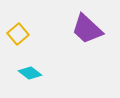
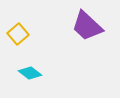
purple trapezoid: moved 3 px up
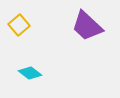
yellow square: moved 1 px right, 9 px up
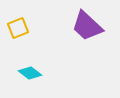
yellow square: moved 1 px left, 3 px down; rotated 20 degrees clockwise
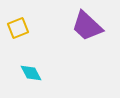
cyan diamond: moved 1 px right; rotated 25 degrees clockwise
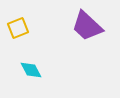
cyan diamond: moved 3 px up
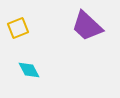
cyan diamond: moved 2 px left
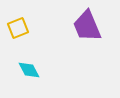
purple trapezoid: rotated 24 degrees clockwise
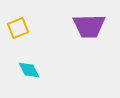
purple trapezoid: moved 2 px right; rotated 68 degrees counterclockwise
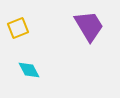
purple trapezoid: rotated 120 degrees counterclockwise
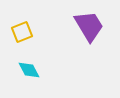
yellow square: moved 4 px right, 4 px down
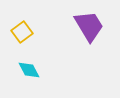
yellow square: rotated 15 degrees counterclockwise
